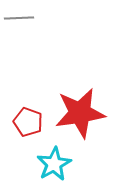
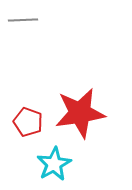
gray line: moved 4 px right, 2 px down
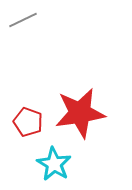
gray line: rotated 24 degrees counterclockwise
cyan star: rotated 12 degrees counterclockwise
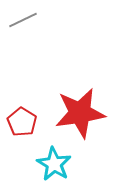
red pentagon: moved 6 px left; rotated 12 degrees clockwise
